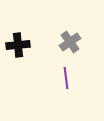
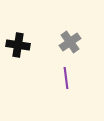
black cross: rotated 15 degrees clockwise
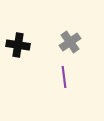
purple line: moved 2 px left, 1 px up
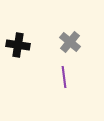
gray cross: rotated 15 degrees counterclockwise
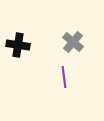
gray cross: moved 3 px right
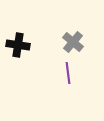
purple line: moved 4 px right, 4 px up
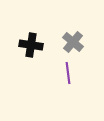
black cross: moved 13 px right
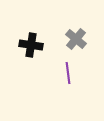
gray cross: moved 3 px right, 3 px up
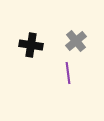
gray cross: moved 2 px down; rotated 10 degrees clockwise
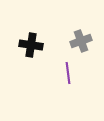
gray cross: moved 5 px right; rotated 20 degrees clockwise
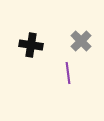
gray cross: rotated 25 degrees counterclockwise
